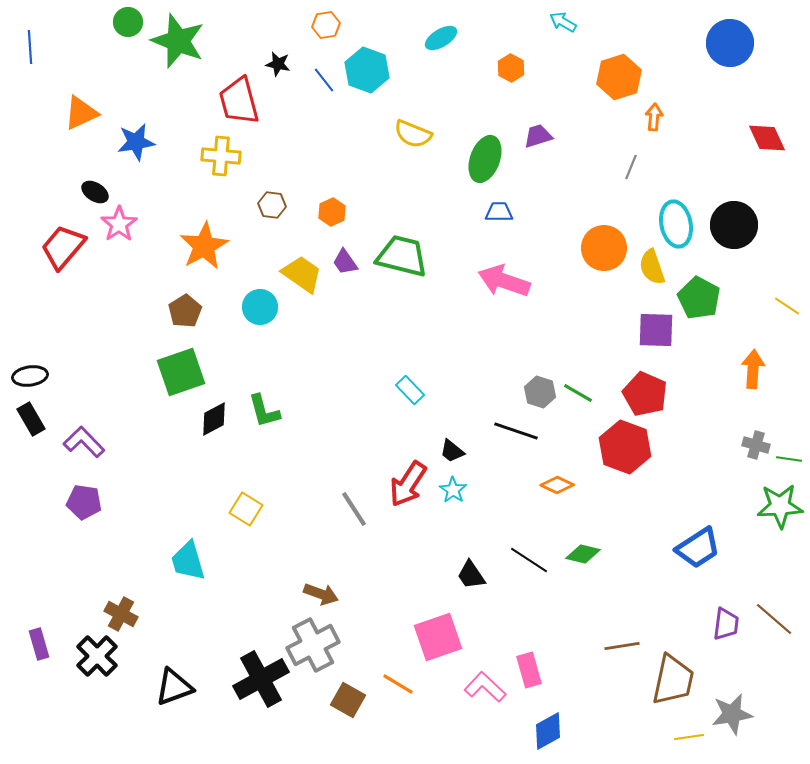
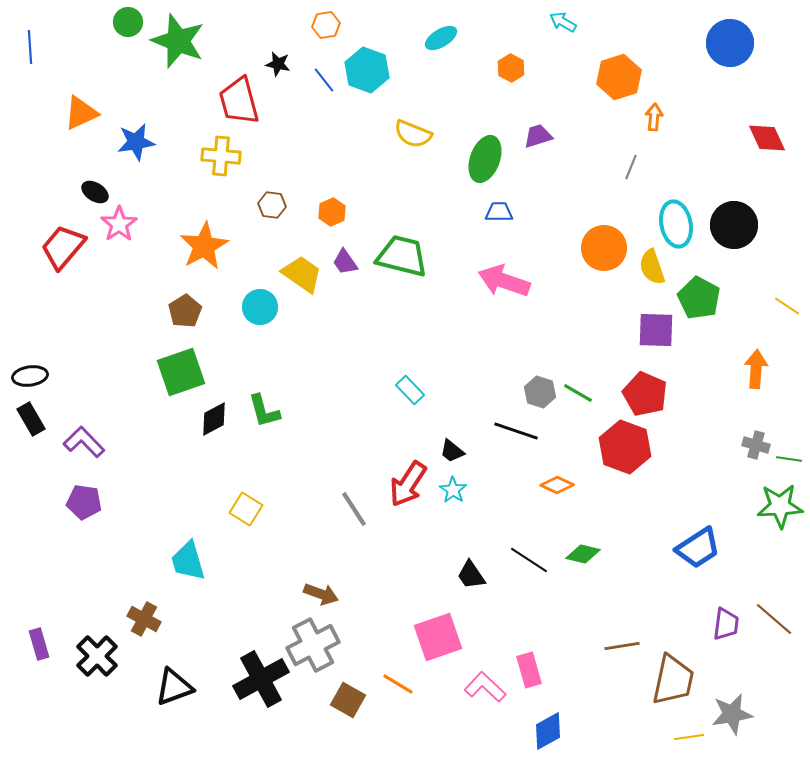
orange arrow at (753, 369): moved 3 px right
brown cross at (121, 614): moved 23 px right, 5 px down
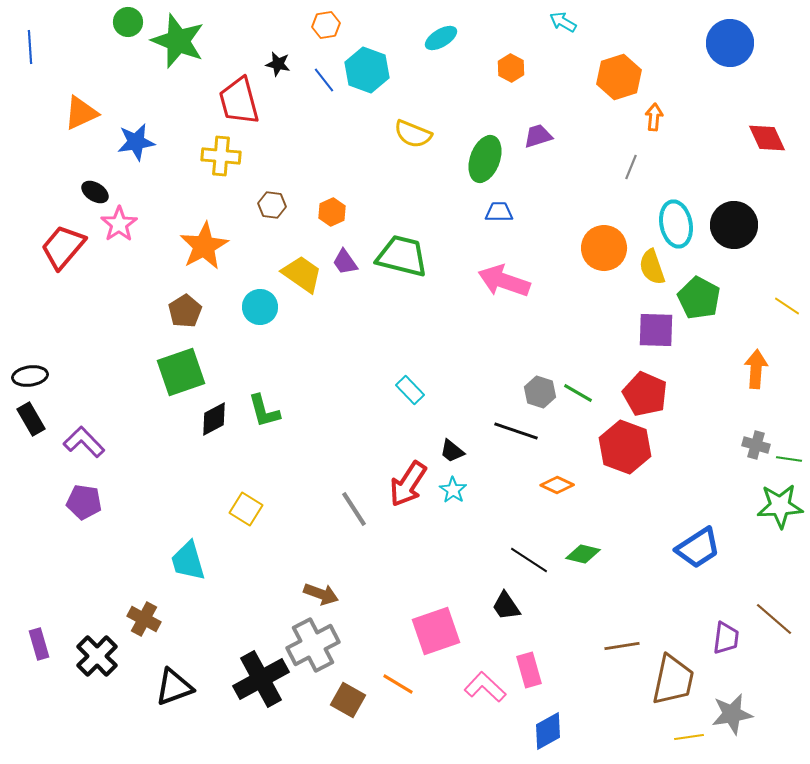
black trapezoid at (471, 575): moved 35 px right, 31 px down
purple trapezoid at (726, 624): moved 14 px down
pink square at (438, 637): moved 2 px left, 6 px up
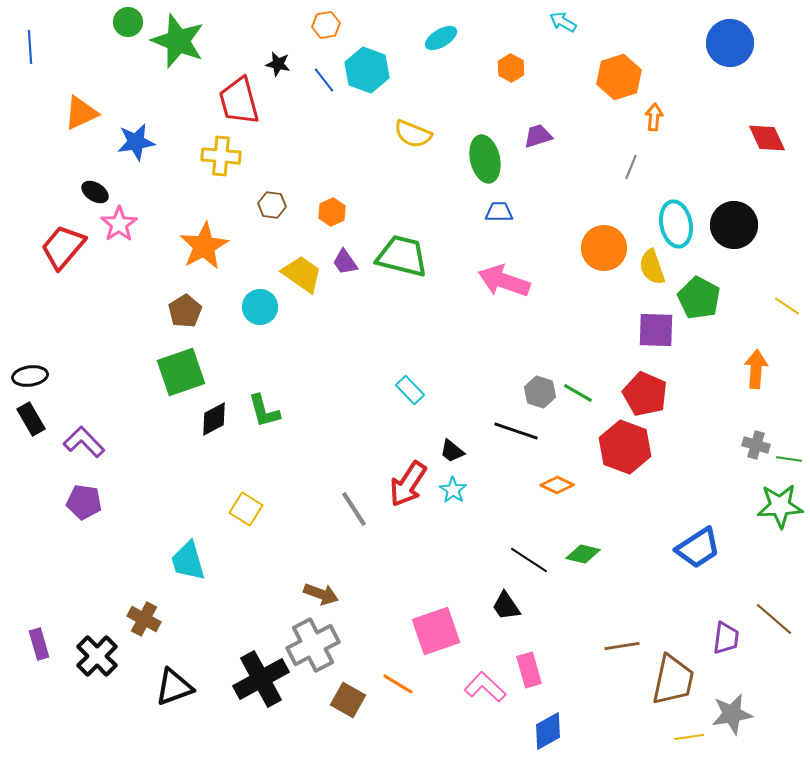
green ellipse at (485, 159): rotated 33 degrees counterclockwise
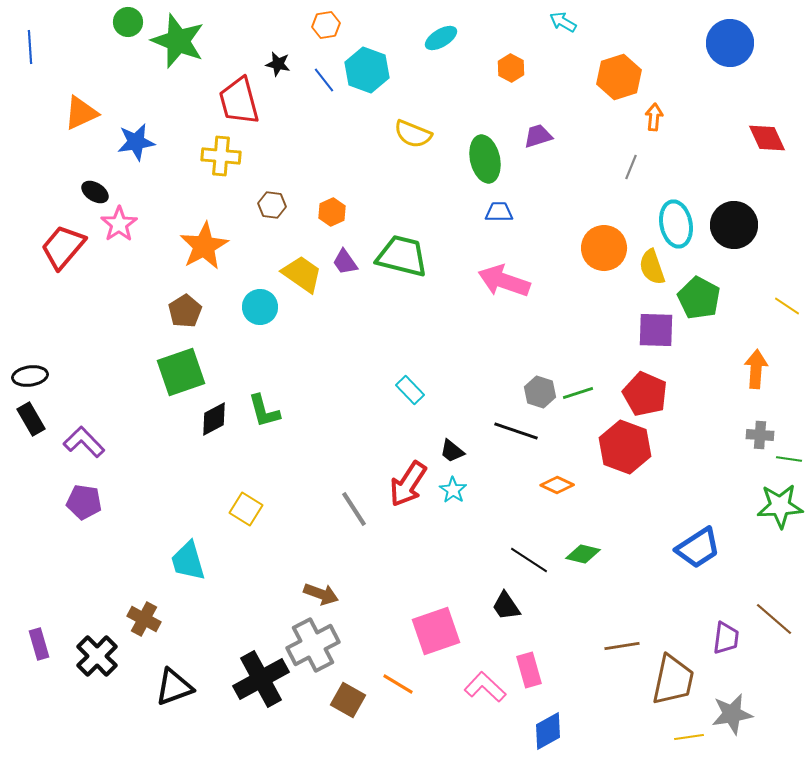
green line at (578, 393): rotated 48 degrees counterclockwise
gray cross at (756, 445): moved 4 px right, 10 px up; rotated 12 degrees counterclockwise
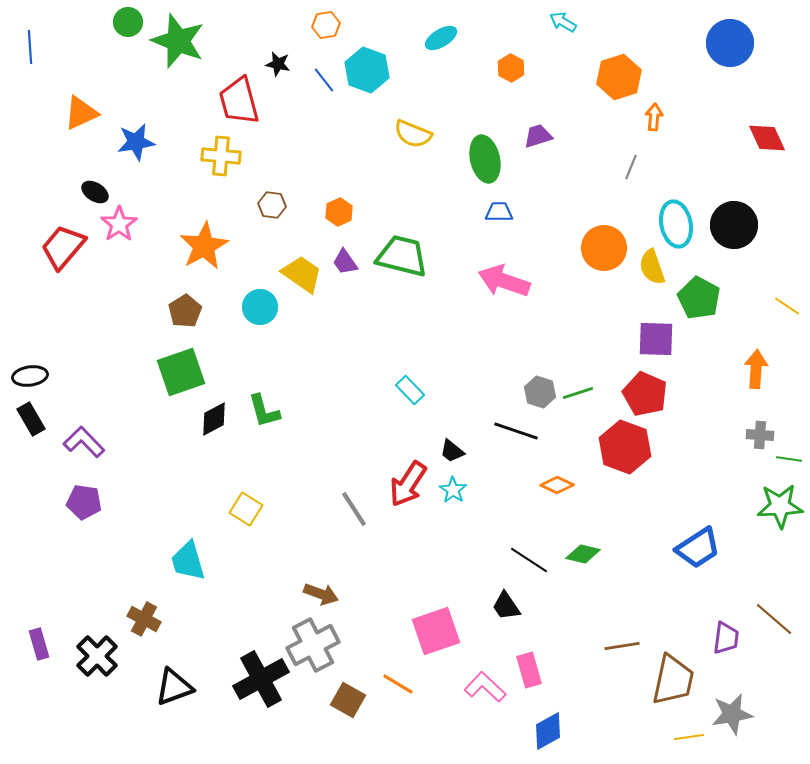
orange hexagon at (332, 212): moved 7 px right
purple square at (656, 330): moved 9 px down
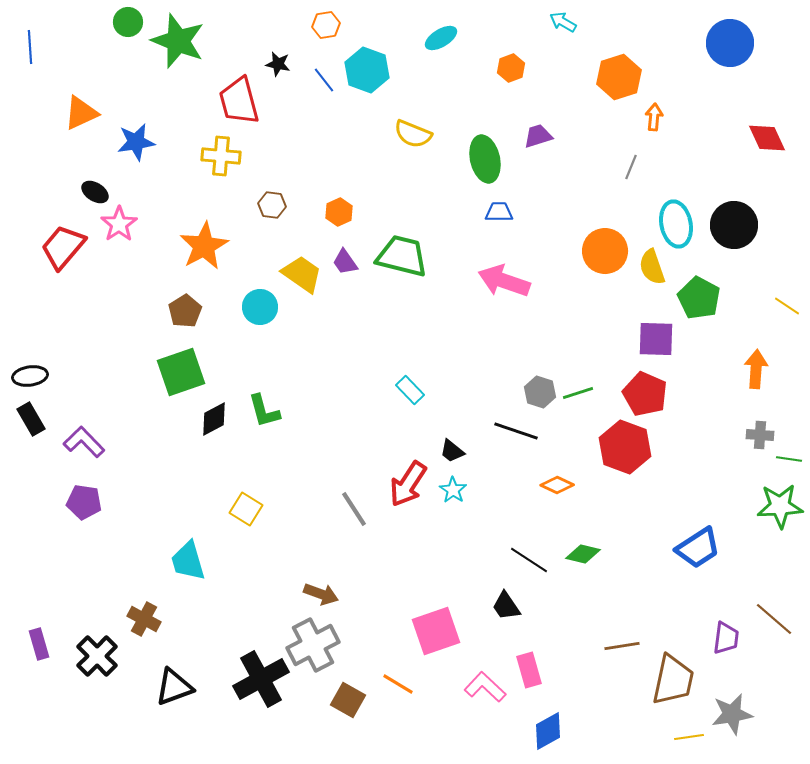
orange hexagon at (511, 68): rotated 12 degrees clockwise
orange circle at (604, 248): moved 1 px right, 3 px down
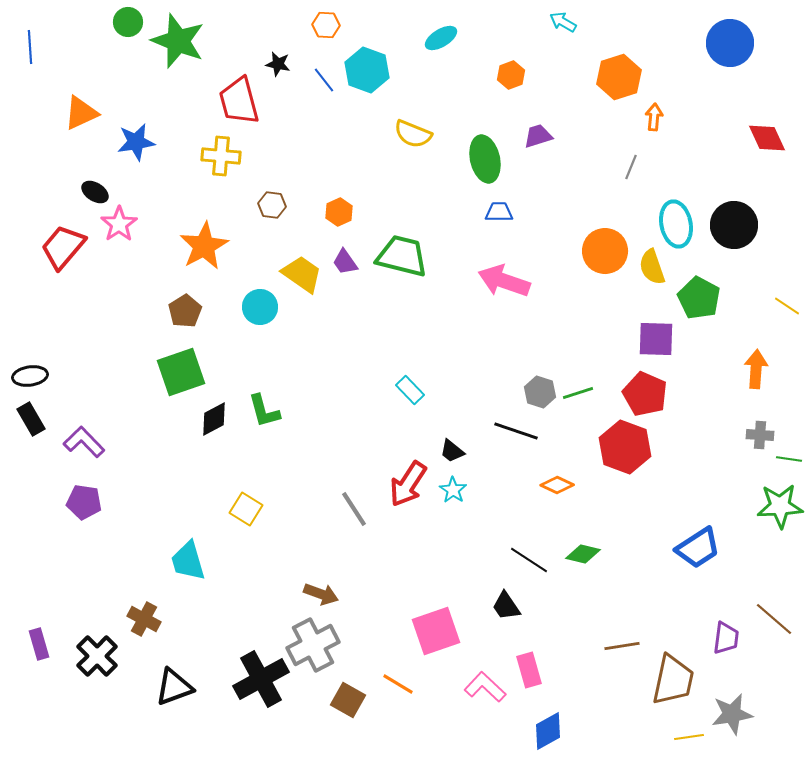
orange hexagon at (326, 25): rotated 12 degrees clockwise
orange hexagon at (511, 68): moved 7 px down
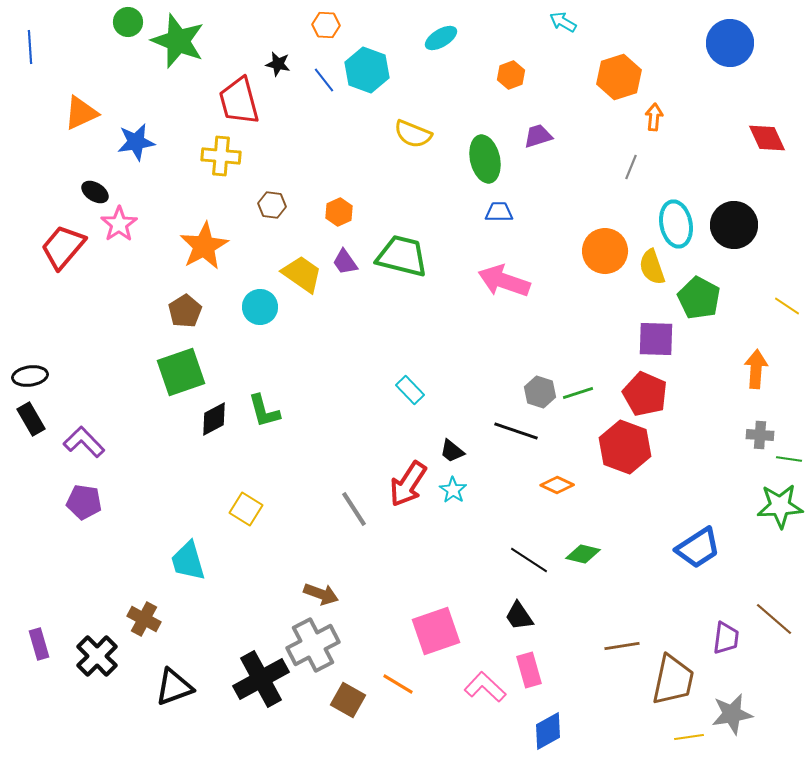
black trapezoid at (506, 606): moved 13 px right, 10 px down
